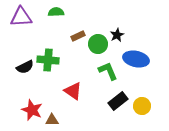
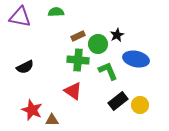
purple triangle: moved 1 px left; rotated 15 degrees clockwise
green cross: moved 30 px right
yellow circle: moved 2 px left, 1 px up
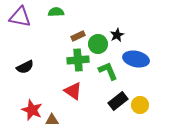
green cross: rotated 10 degrees counterclockwise
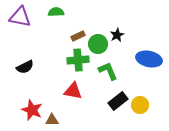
blue ellipse: moved 13 px right
red triangle: rotated 24 degrees counterclockwise
